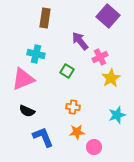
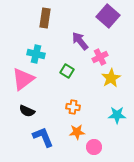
pink triangle: rotated 15 degrees counterclockwise
cyan star: rotated 18 degrees clockwise
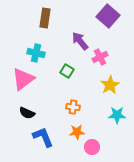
cyan cross: moved 1 px up
yellow star: moved 1 px left, 7 px down
black semicircle: moved 2 px down
pink circle: moved 2 px left
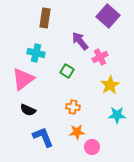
black semicircle: moved 1 px right, 3 px up
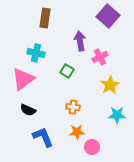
purple arrow: rotated 30 degrees clockwise
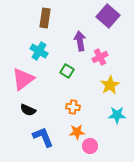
cyan cross: moved 3 px right, 2 px up; rotated 18 degrees clockwise
pink circle: moved 2 px left, 1 px up
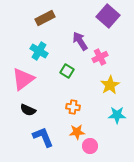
brown rectangle: rotated 54 degrees clockwise
purple arrow: rotated 24 degrees counterclockwise
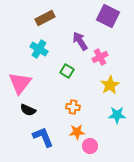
purple square: rotated 15 degrees counterclockwise
cyan cross: moved 2 px up
pink triangle: moved 3 px left, 4 px down; rotated 15 degrees counterclockwise
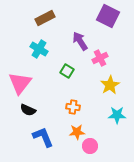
pink cross: moved 1 px down
